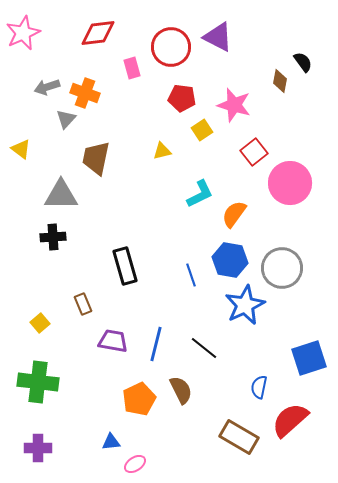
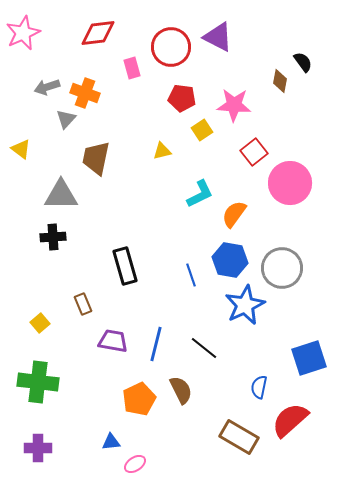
pink star at (234, 105): rotated 12 degrees counterclockwise
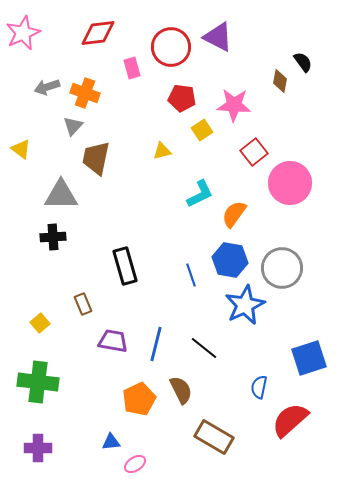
gray triangle at (66, 119): moved 7 px right, 7 px down
brown rectangle at (239, 437): moved 25 px left
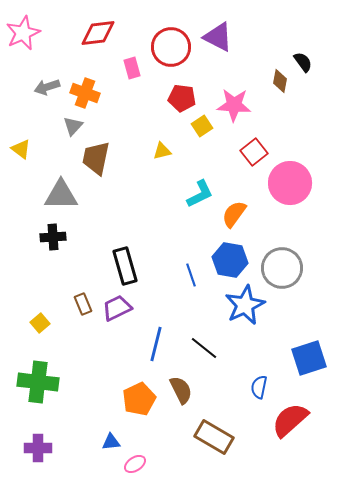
yellow square at (202, 130): moved 4 px up
purple trapezoid at (113, 341): moved 4 px right, 33 px up; rotated 36 degrees counterclockwise
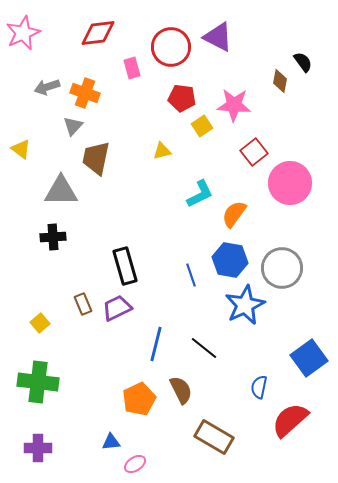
gray triangle at (61, 195): moved 4 px up
blue square at (309, 358): rotated 18 degrees counterclockwise
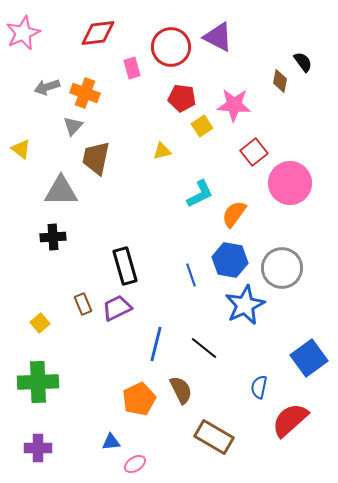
green cross at (38, 382): rotated 9 degrees counterclockwise
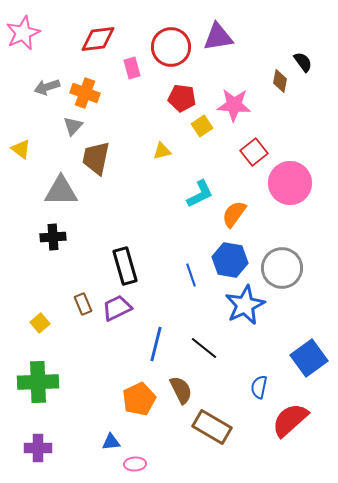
red diamond at (98, 33): moved 6 px down
purple triangle at (218, 37): rotated 36 degrees counterclockwise
brown rectangle at (214, 437): moved 2 px left, 10 px up
pink ellipse at (135, 464): rotated 30 degrees clockwise
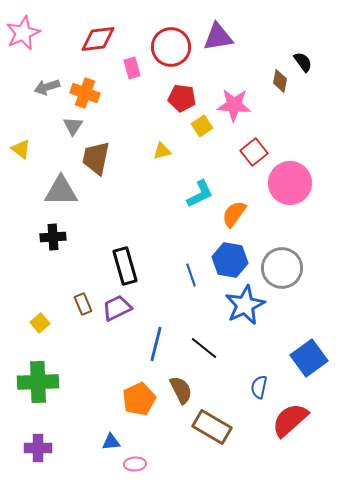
gray triangle at (73, 126): rotated 10 degrees counterclockwise
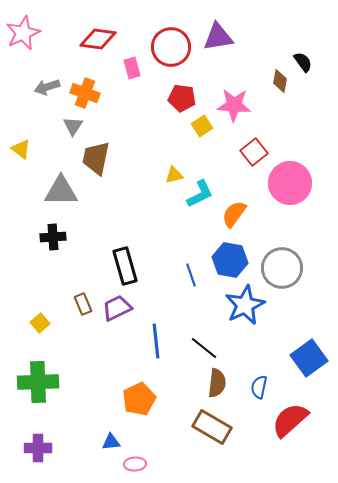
red diamond at (98, 39): rotated 15 degrees clockwise
yellow triangle at (162, 151): moved 12 px right, 24 px down
blue line at (156, 344): moved 3 px up; rotated 20 degrees counterclockwise
brown semicircle at (181, 390): moved 36 px right, 7 px up; rotated 32 degrees clockwise
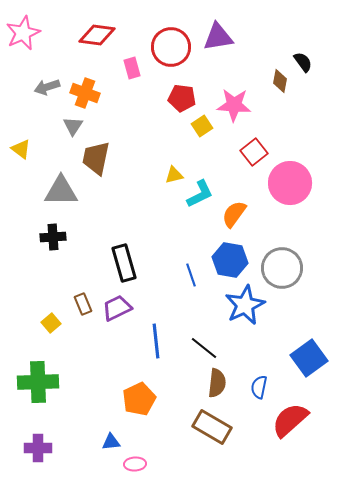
red diamond at (98, 39): moved 1 px left, 4 px up
black rectangle at (125, 266): moved 1 px left, 3 px up
yellow square at (40, 323): moved 11 px right
